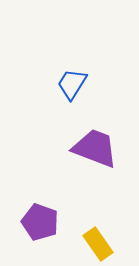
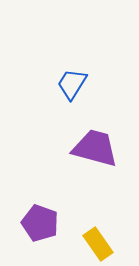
purple trapezoid: rotated 6 degrees counterclockwise
purple pentagon: moved 1 px down
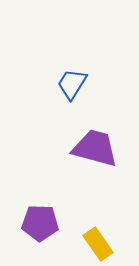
purple pentagon: rotated 18 degrees counterclockwise
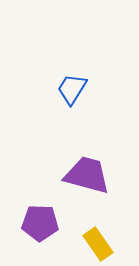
blue trapezoid: moved 5 px down
purple trapezoid: moved 8 px left, 27 px down
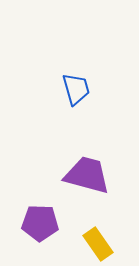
blue trapezoid: moved 4 px right; rotated 132 degrees clockwise
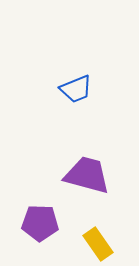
blue trapezoid: rotated 84 degrees clockwise
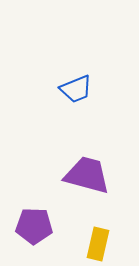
purple pentagon: moved 6 px left, 3 px down
yellow rectangle: rotated 48 degrees clockwise
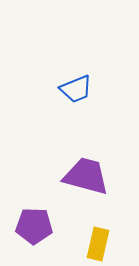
purple trapezoid: moved 1 px left, 1 px down
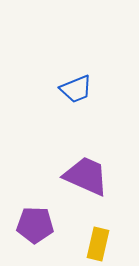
purple trapezoid: rotated 9 degrees clockwise
purple pentagon: moved 1 px right, 1 px up
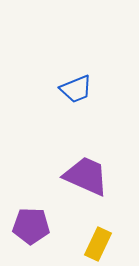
purple pentagon: moved 4 px left, 1 px down
yellow rectangle: rotated 12 degrees clockwise
